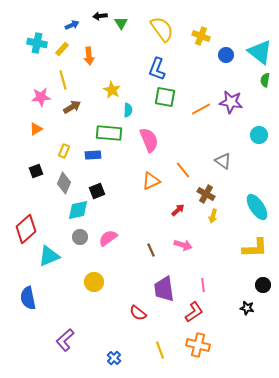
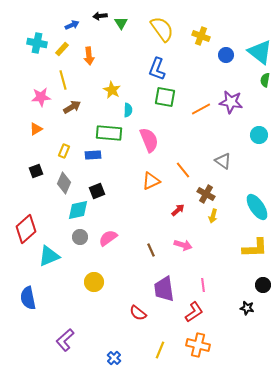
yellow line at (160, 350): rotated 42 degrees clockwise
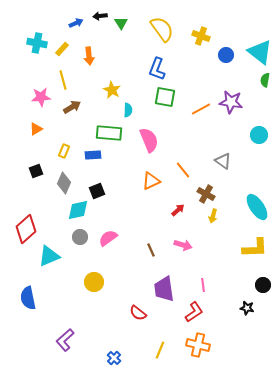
blue arrow at (72, 25): moved 4 px right, 2 px up
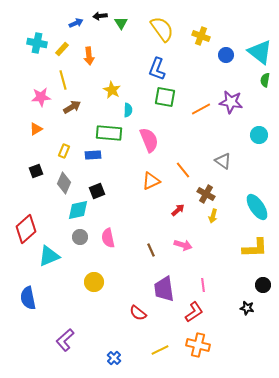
pink semicircle at (108, 238): rotated 66 degrees counterclockwise
yellow line at (160, 350): rotated 42 degrees clockwise
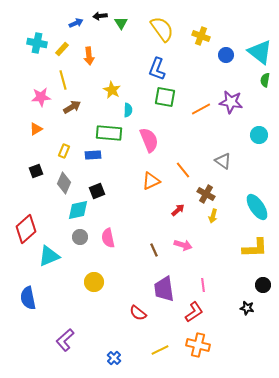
brown line at (151, 250): moved 3 px right
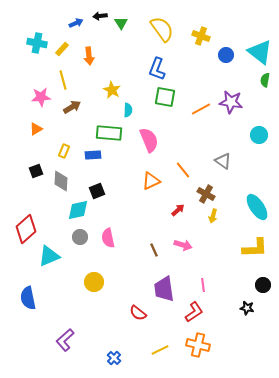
gray diamond at (64, 183): moved 3 px left, 2 px up; rotated 20 degrees counterclockwise
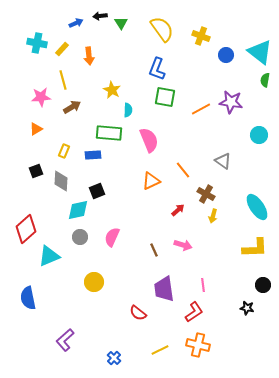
pink semicircle at (108, 238): moved 4 px right, 1 px up; rotated 36 degrees clockwise
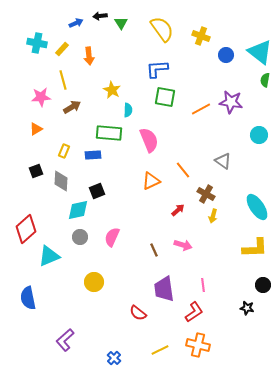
blue L-shape at (157, 69): rotated 65 degrees clockwise
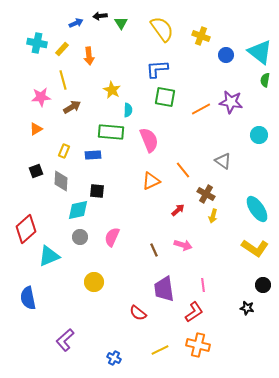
green rectangle at (109, 133): moved 2 px right, 1 px up
black square at (97, 191): rotated 28 degrees clockwise
cyan ellipse at (257, 207): moved 2 px down
yellow L-shape at (255, 248): rotated 36 degrees clockwise
blue cross at (114, 358): rotated 16 degrees counterclockwise
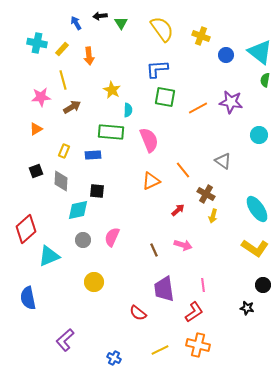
blue arrow at (76, 23): rotated 96 degrees counterclockwise
orange line at (201, 109): moved 3 px left, 1 px up
gray circle at (80, 237): moved 3 px right, 3 px down
